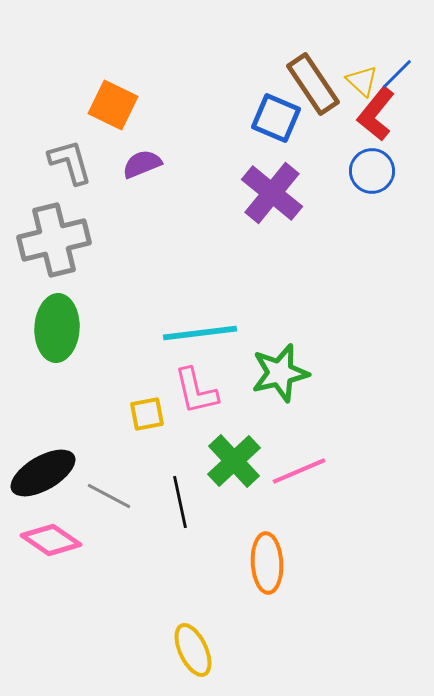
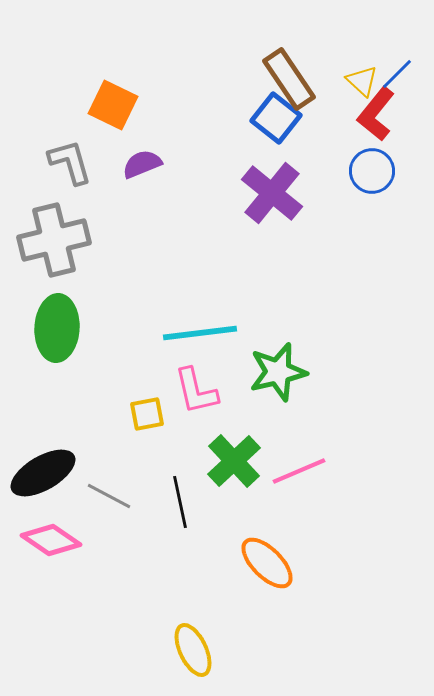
brown rectangle: moved 24 px left, 5 px up
blue square: rotated 15 degrees clockwise
green star: moved 2 px left, 1 px up
orange ellipse: rotated 42 degrees counterclockwise
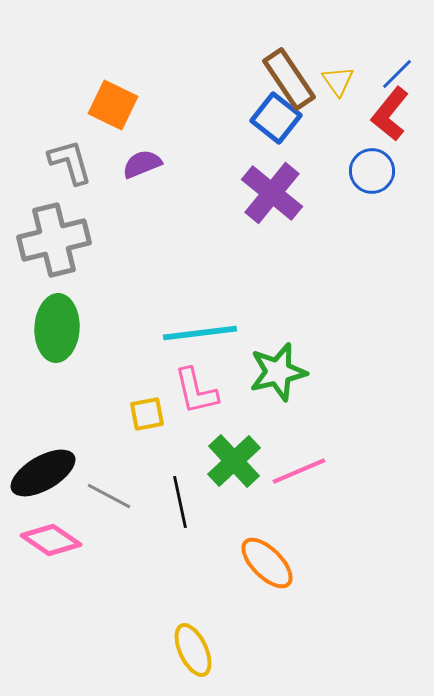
yellow triangle: moved 24 px left; rotated 12 degrees clockwise
red L-shape: moved 14 px right
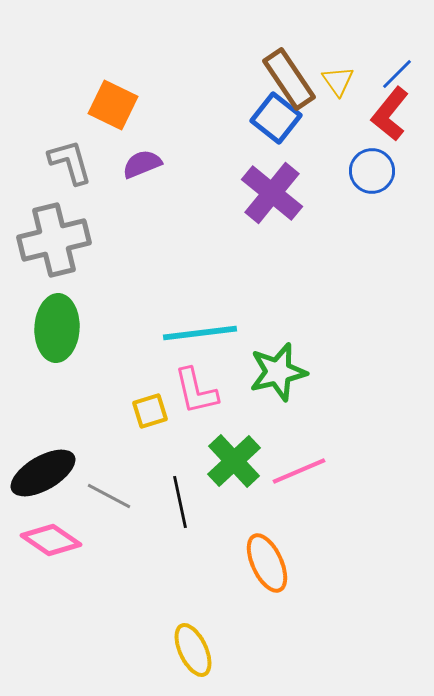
yellow square: moved 3 px right, 3 px up; rotated 6 degrees counterclockwise
orange ellipse: rotated 20 degrees clockwise
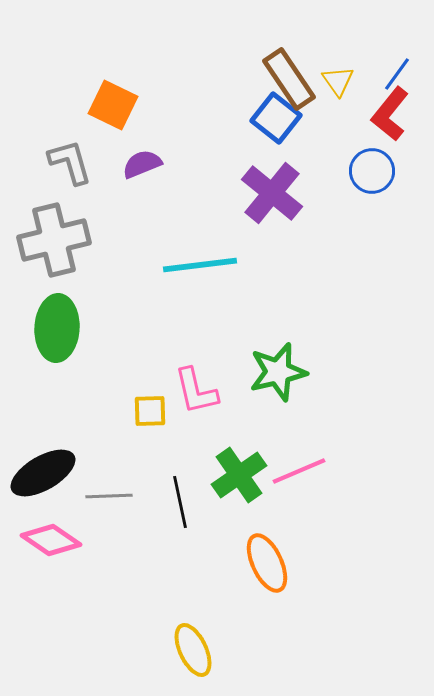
blue line: rotated 9 degrees counterclockwise
cyan line: moved 68 px up
yellow square: rotated 15 degrees clockwise
green cross: moved 5 px right, 14 px down; rotated 8 degrees clockwise
gray line: rotated 30 degrees counterclockwise
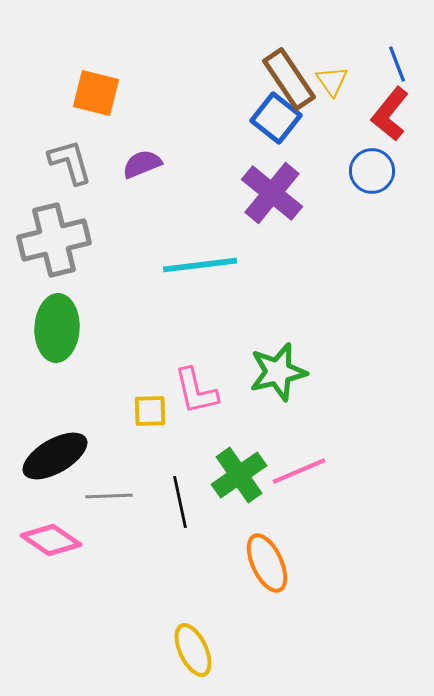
blue line: moved 10 px up; rotated 57 degrees counterclockwise
yellow triangle: moved 6 px left
orange square: moved 17 px left, 12 px up; rotated 12 degrees counterclockwise
black ellipse: moved 12 px right, 17 px up
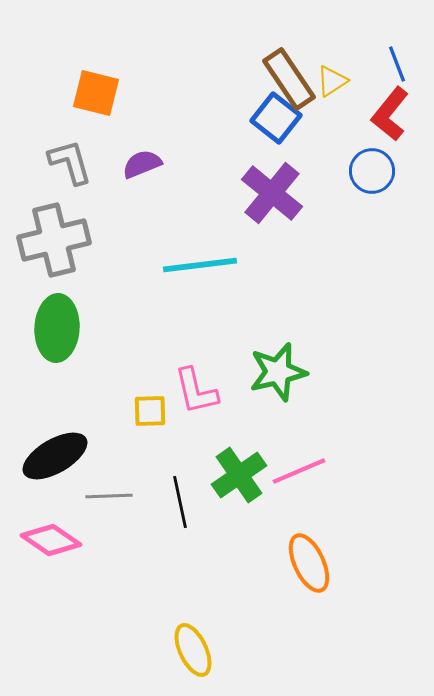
yellow triangle: rotated 32 degrees clockwise
orange ellipse: moved 42 px right
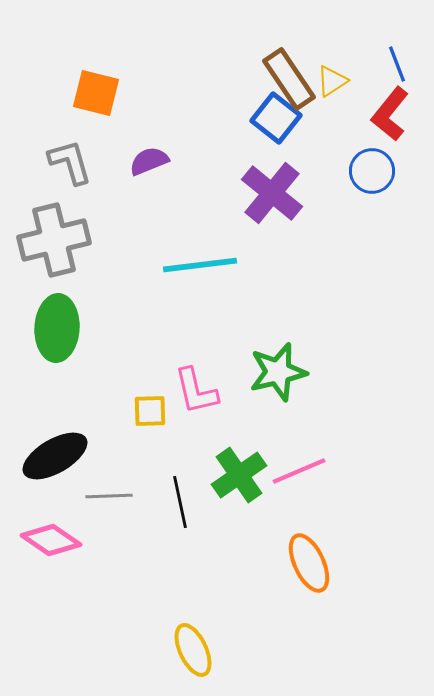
purple semicircle: moved 7 px right, 3 px up
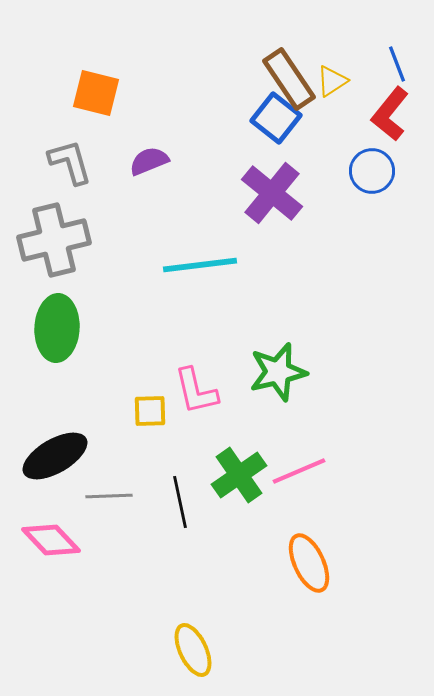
pink diamond: rotated 12 degrees clockwise
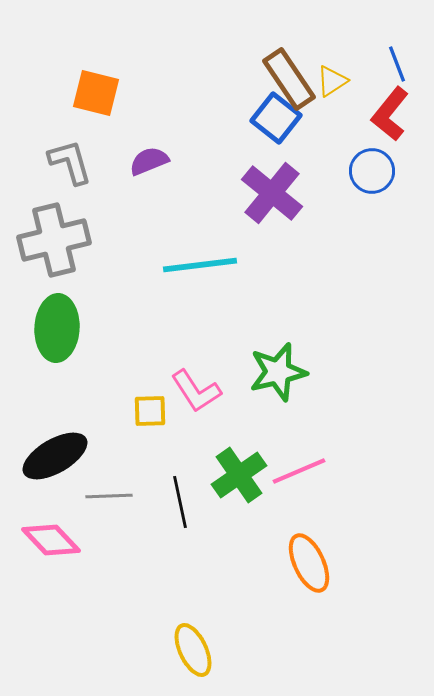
pink L-shape: rotated 20 degrees counterclockwise
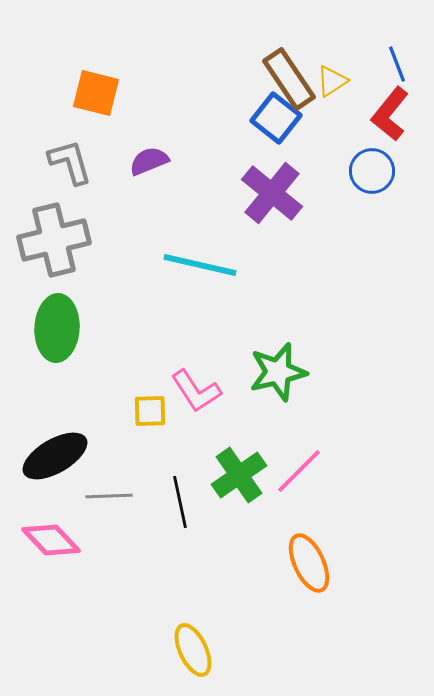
cyan line: rotated 20 degrees clockwise
pink line: rotated 22 degrees counterclockwise
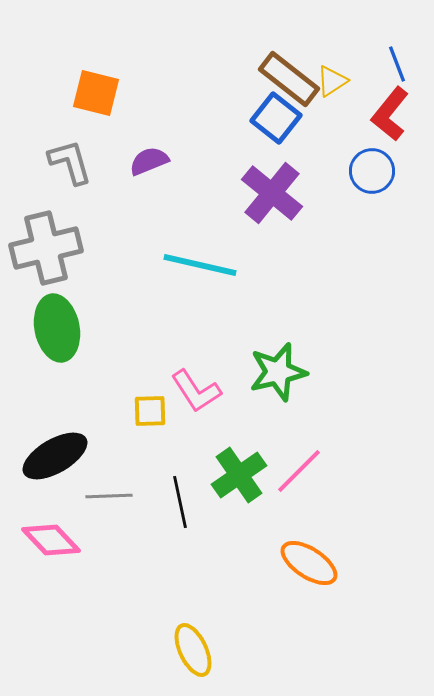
brown rectangle: rotated 18 degrees counterclockwise
gray cross: moved 8 px left, 8 px down
green ellipse: rotated 14 degrees counterclockwise
orange ellipse: rotated 32 degrees counterclockwise
